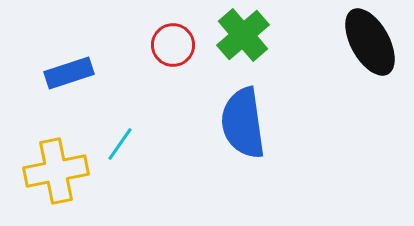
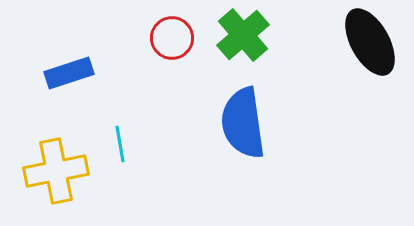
red circle: moved 1 px left, 7 px up
cyan line: rotated 45 degrees counterclockwise
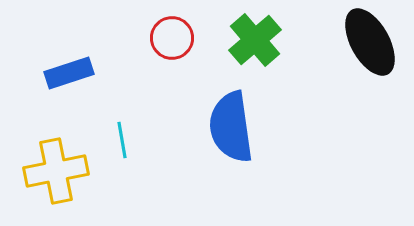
green cross: moved 12 px right, 5 px down
blue semicircle: moved 12 px left, 4 px down
cyan line: moved 2 px right, 4 px up
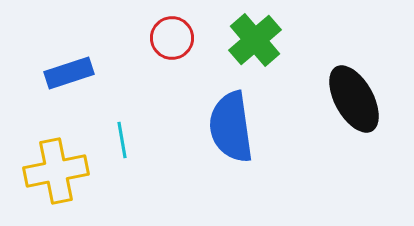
black ellipse: moved 16 px left, 57 px down
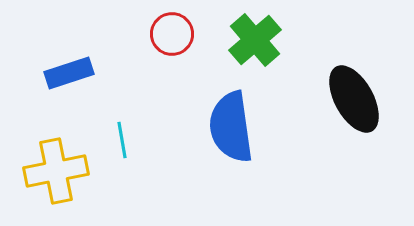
red circle: moved 4 px up
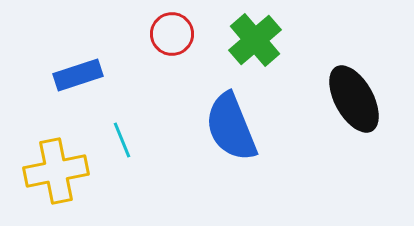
blue rectangle: moved 9 px right, 2 px down
blue semicircle: rotated 14 degrees counterclockwise
cyan line: rotated 12 degrees counterclockwise
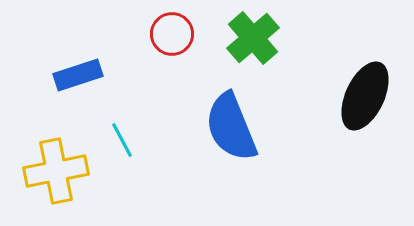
green cross: moved 2 px left, 2 px up
black ellipse: moved 11 px right, 3 px up; rotated 54 degrees clockwise
cyan line: rotated 6 degrees counterclockwise
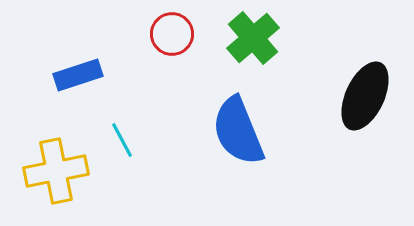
blue semicircle: moved 7 px right, 4 px down
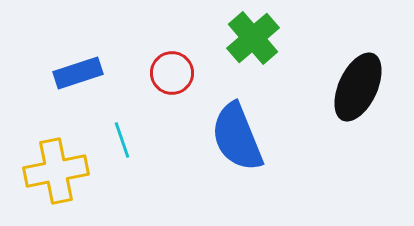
red circle: moved 39 px down
blue rectangle: moved 2 px up
black ellipse: moved 7 px left, 9 px up
blue semicircle: moved 1 px left, 6 px down
cyan line: rotated 9 degrees clockwise
